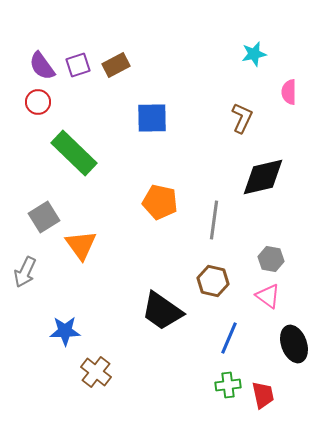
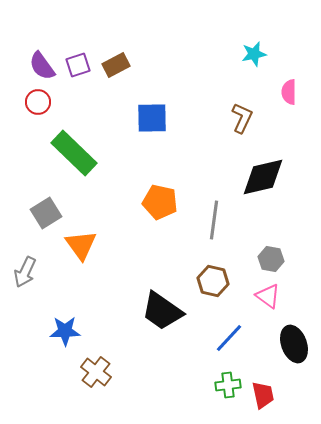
gray square: moved 2 px right, 4 px up
blue line: rotated 20 degrees clockwise
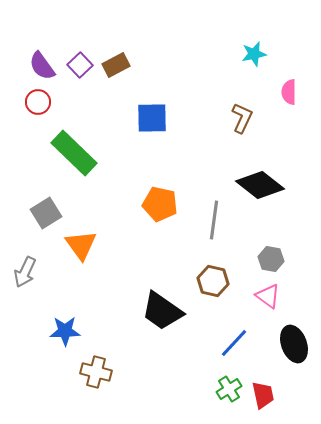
purple square: moved 2 px right; rotated 25 degrees counterclockwise
black diamond: moved 3 px left, 8 px down; rotated 51 degrees clockwise
orange pentagon: moved 2 px down
blue line: moved 5 px right, 5 px down
brown cross: rotated 24 degrees counterclockwise
green cross: moved 1 px right, 4 px down; rotated 25 degrees counterclockwise
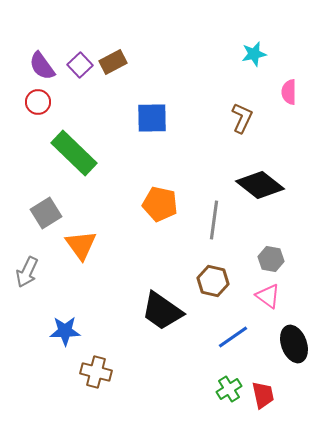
brown rectangle: moved 3 px left, 3 px up
gray arrow: moved 2 px right
blue line: moved 1 px left, 6 px up; rotated 12 degrees clockwise
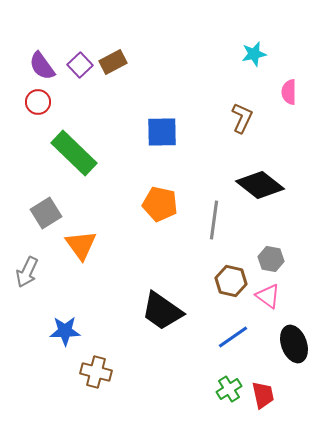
blue square: moved 10 px right, 14 px down
brown hexagon: moved 18 px right
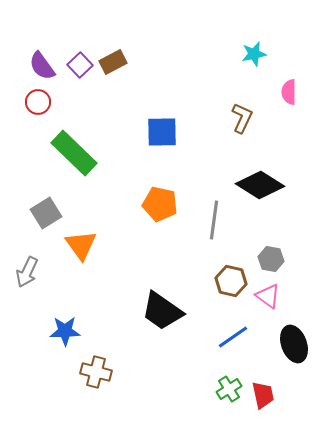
black diamond: rotated 6 degrees counterclockwise
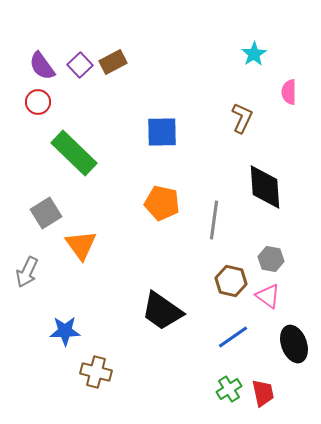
cyan star: rotated 20 degrees counterclockwise
black diamond: moved 5 px right, 2 px down; rotated 54 degrees clockwise
orange pentagon: moved 2 px right, 1 px up
red trapezoid: moved 2 px up
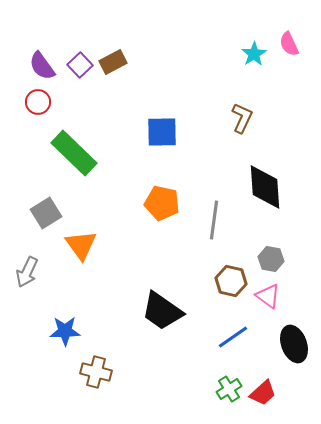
pink semicircle: moved 48 px up; rotated 25 degrees counterclockwise
red trapezoid: rotated 60 degrees clockwise
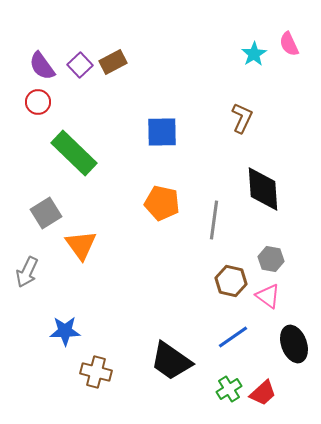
black diamond: moved 2 px left, 2 px down
black trapezoid: moved 9 px right, 50 px down
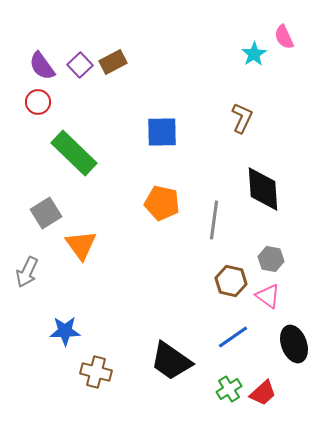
pink semicircle: moved 5 px left, 7 px up
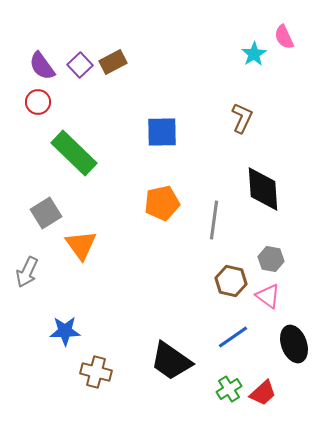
orange pentagon: rotated 24 degrees counterclockwise
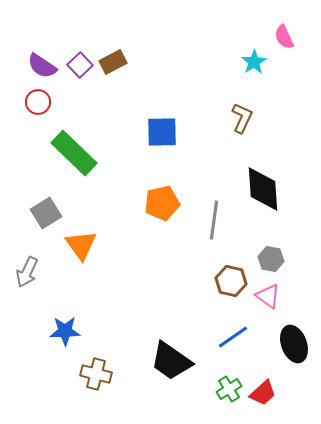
cyan star: moved 8 px down
purple semicircle: rotated 20 degrees counterclockwise
brown cross: moved 2 px down
